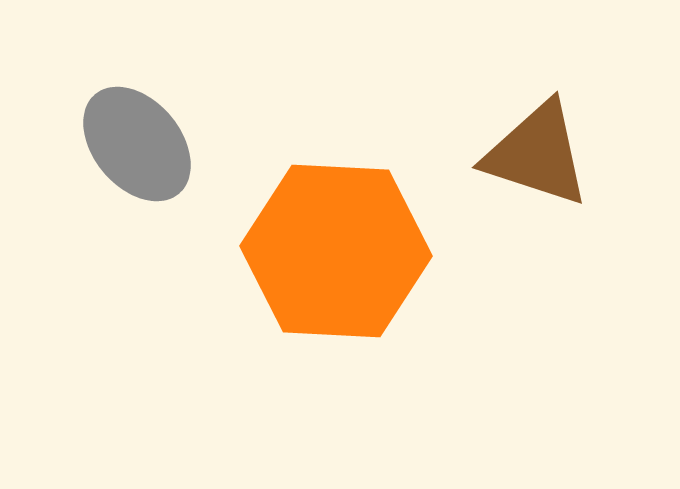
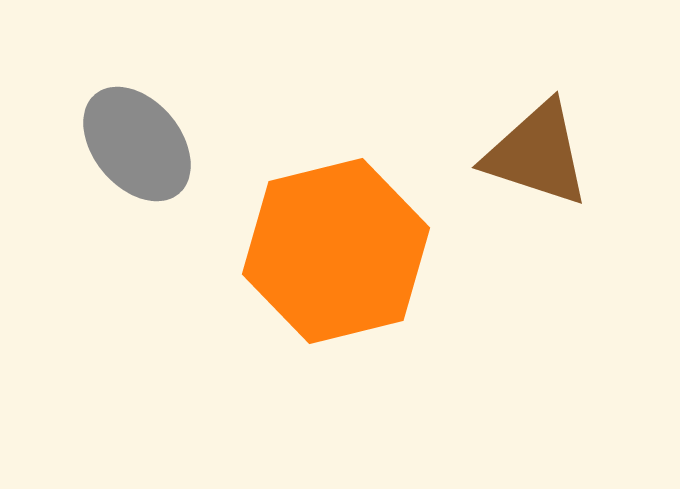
orange hexagon: rotated 17 degrees counterclockwise
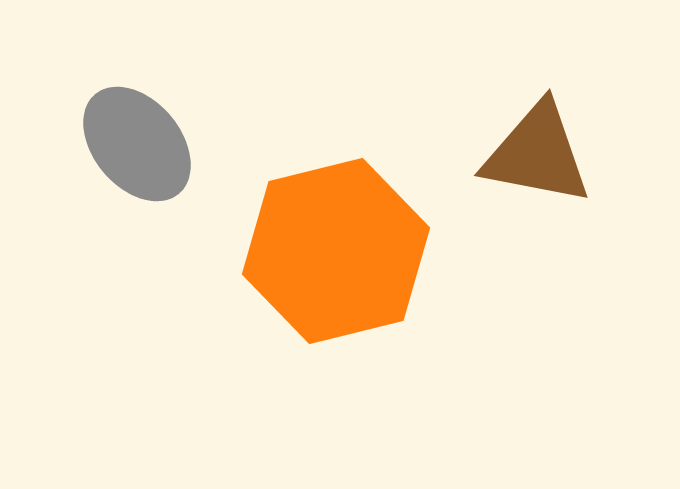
brown triangle: rotated 7 degrees counterclockwise
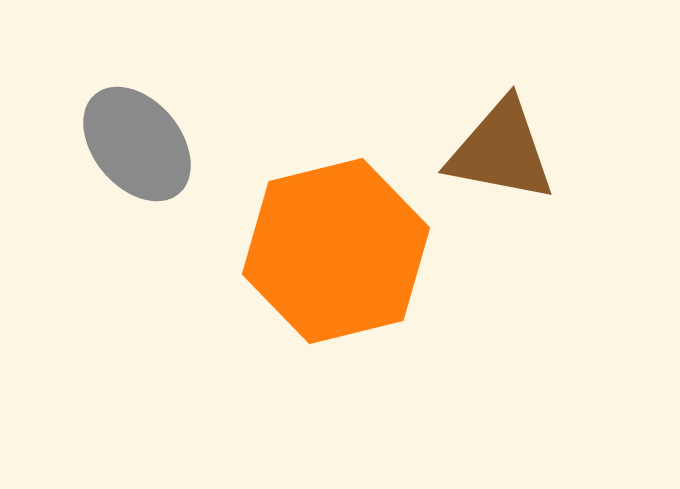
brown triangle: moved 36 px left, 3 px up
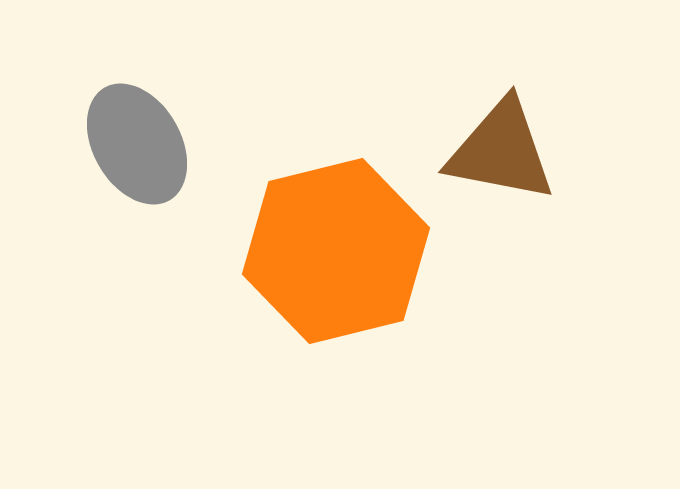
gray ellipse: rotated 10 degrees clockwise
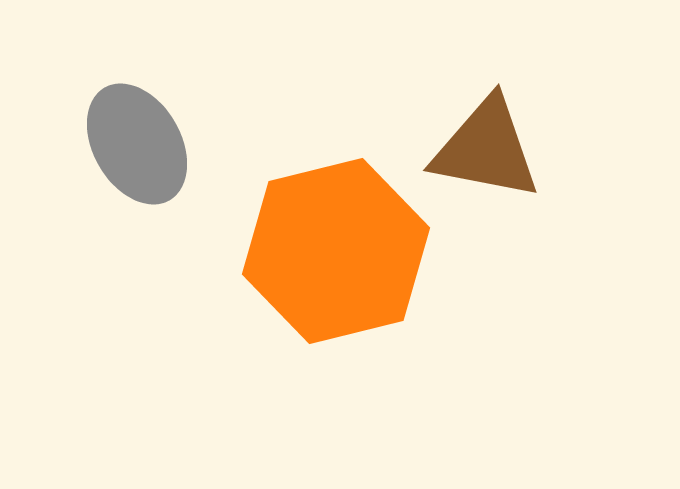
brown triangle: moved 15 px left, 2 px up
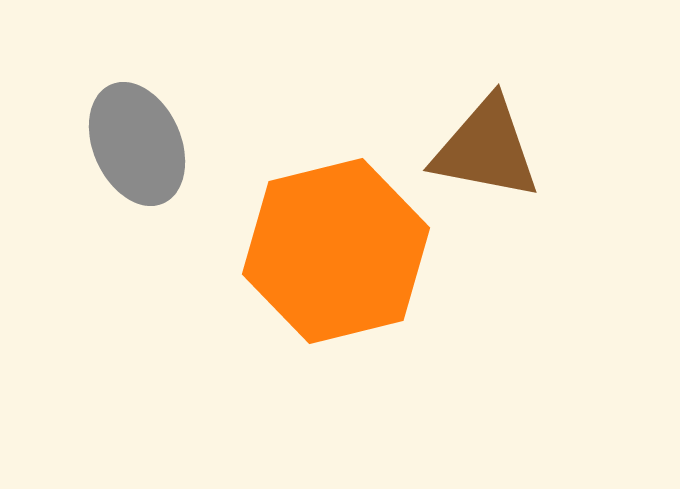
gray ellipse: rotated 6 degrees clockwise
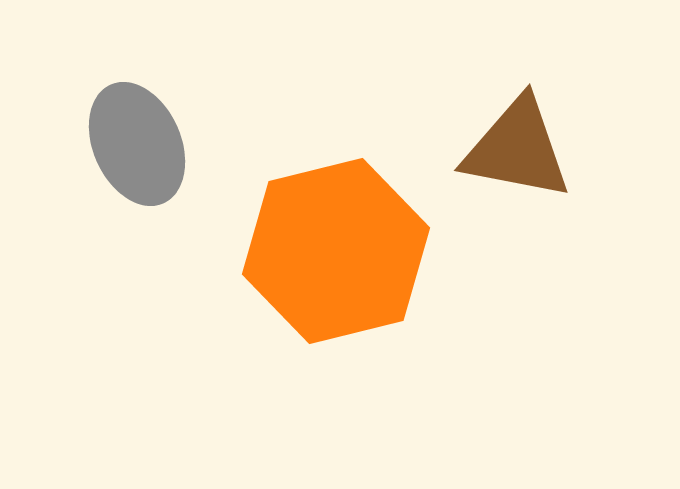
brown triangle: moved 31 px right
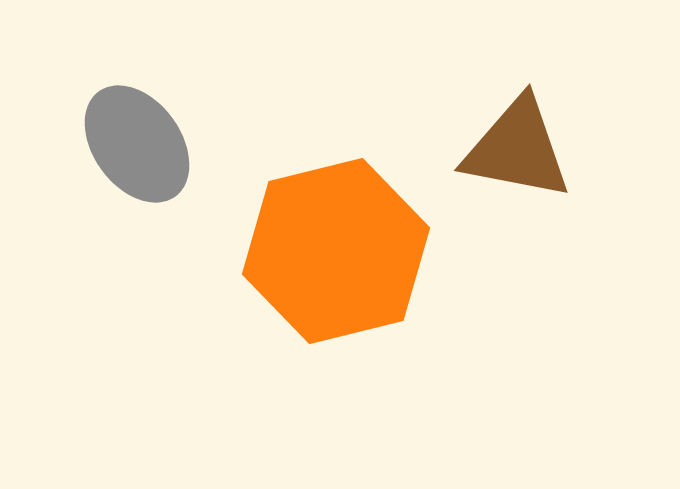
gray ellipse: rotated 12 degrees counterclockwise
